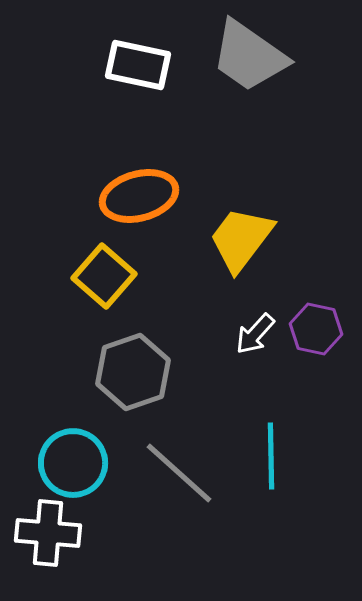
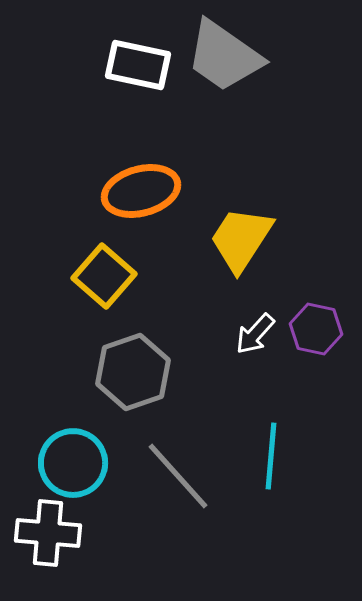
gray trapezoid: moved 25 px left
orange ellipse: moved 2 px right, 5 px up
yellow trapezoid: rotated 4 degrees counterclockwise
cyan line: rotated 6 degrees clockwise
gray line: moved 1 px left, 3 px down; rotated 6 degrees clockwise
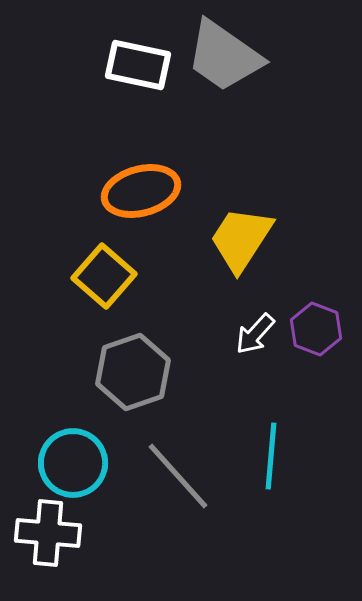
purple hexagon: rotated 9 degrees clockwise
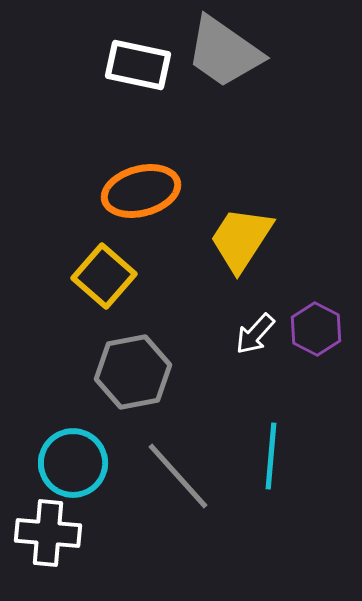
gray trapezoid: moved 4 px up
purple hexagon: rotated 6 degrees clockwise
gray hexagon: rotated 8 degrees clockwise
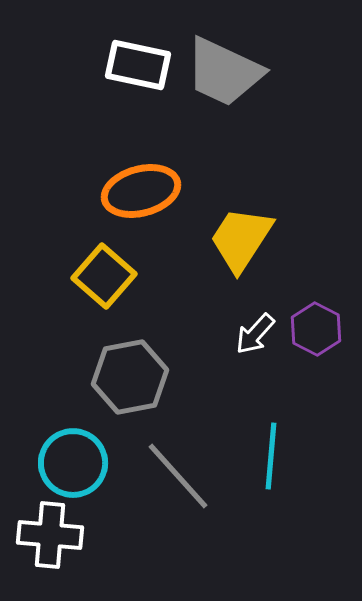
gray trapezoid: moved 20 px down; rotated 10 degrees counterclockwise
gray hexagon: moved 3 px left, 5 px down
white cross: moved 2 px right, 2 px down
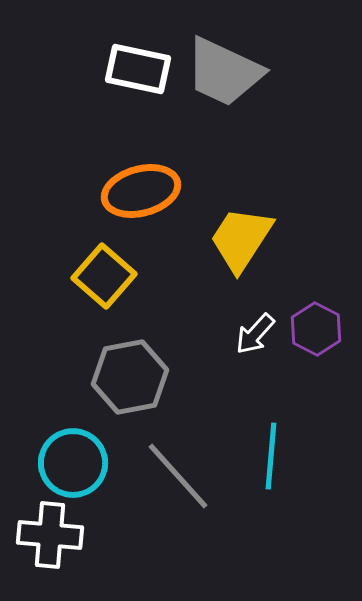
white rectangle: moved 4 px down
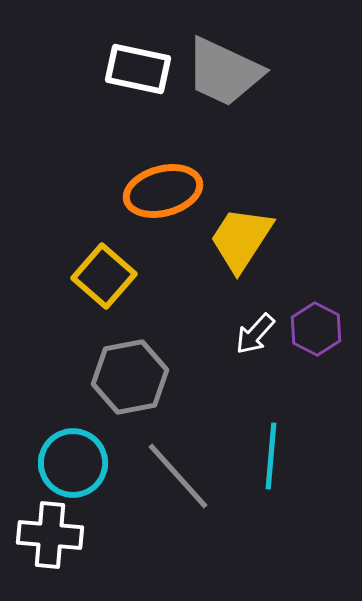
orange ellipse: moved 22 px right
